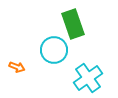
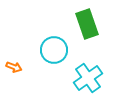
green rectangle: moved 14 px right
orange arrow: moved 3 px left
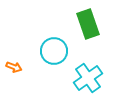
green rectangle: moved 1 px right
cyan circle: moved 1 px down
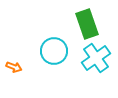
green rectangle: moved 1 px left
cyan cross: moved 8 px right, 20 px up
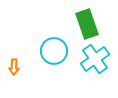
cyan cross: moved 1 px left, 1 px down
orange arrow: rotated 70 degrees clockwise
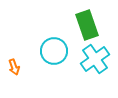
green rectangle: moved 1 px down
orange arrow: rotated 21 degrees counterclockwise
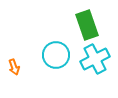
cyan circle: moved 2 px right, 4 px down
cyan cross: rotated 8 degrees clockwise
